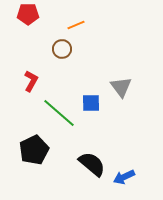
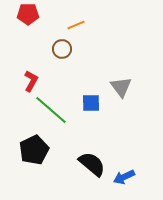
green line: moved 8 px left, 3 px up
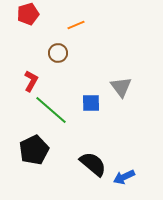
red pentagon: rotated 15 degrees counterclockwise
brown circle: moved 4 px left, 4 px down
black semicircle: moved 1 px right
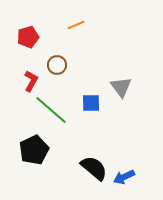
red pentagon: moved 23 px down
brown circle: moved 1 px left, 12 px down
black semicircle: moved 1 px right, 4 px down
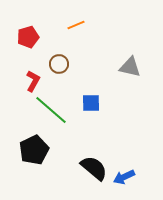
brown circle: moved 2 px right, 1 px up
red L-shape: moved 2 px right
gray triangle: moved 9 px right, 20 px up; rotated 40 degrees counterclockwise
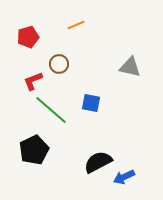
red L-shape: rotated 140 degrees counterclockwise
blue square: rotated 12 degrees clockwise
black semicircle: moved 4 px right, 6 px up; rotated 68 degrees counterclockwise
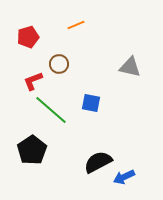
black pentagon: moved 2 px left; rotated 8 degrees counterclockwise
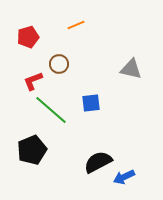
gray triangle: moved 1 px right, 2 px down
blue square: rotated 18 degrees counterclockwise
black pentagon: rotated 12 degrees clockwise
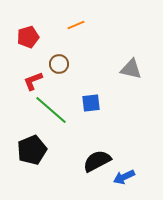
black semicircle: moved 1 px left, 1 px up
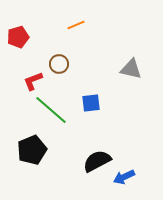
red pentagon: moved 10 px left
